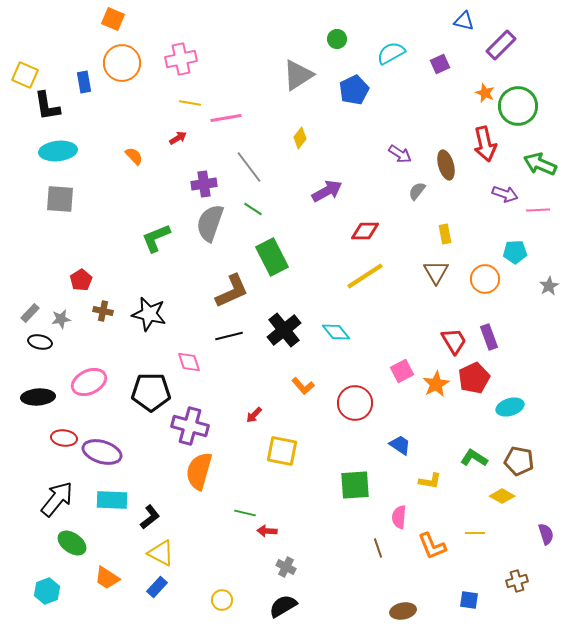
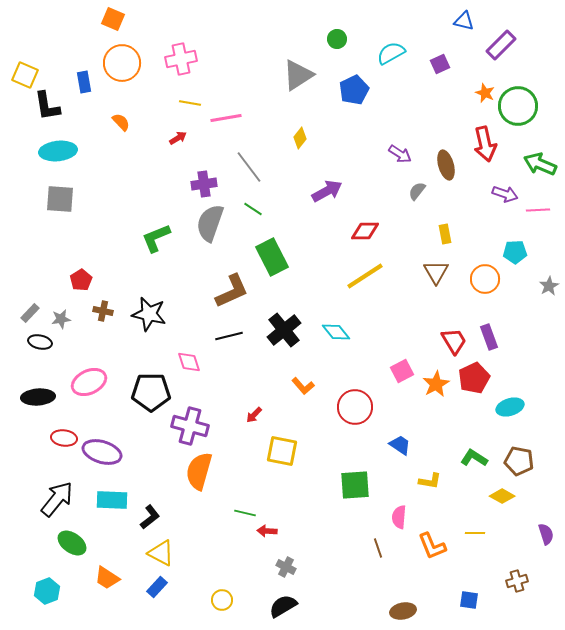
orange semicircle at (134, 156): moved 13 px left, 34 px up
red circle at (355, 403): moved 4 px down
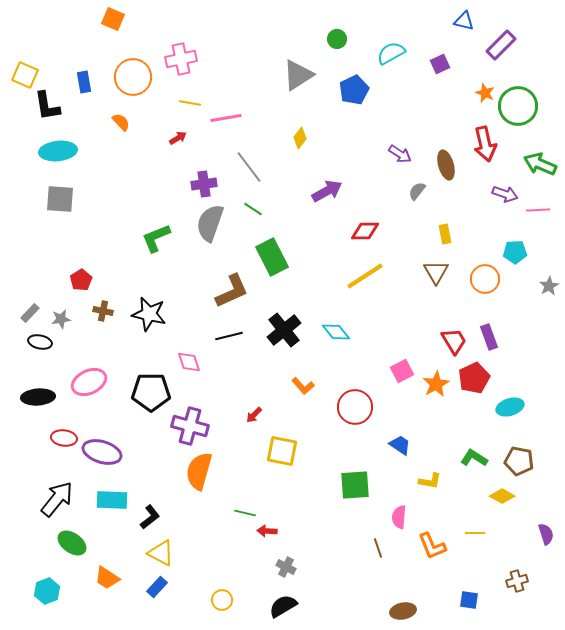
orange circle at (122, 63): moved 11 px right, 14 px down
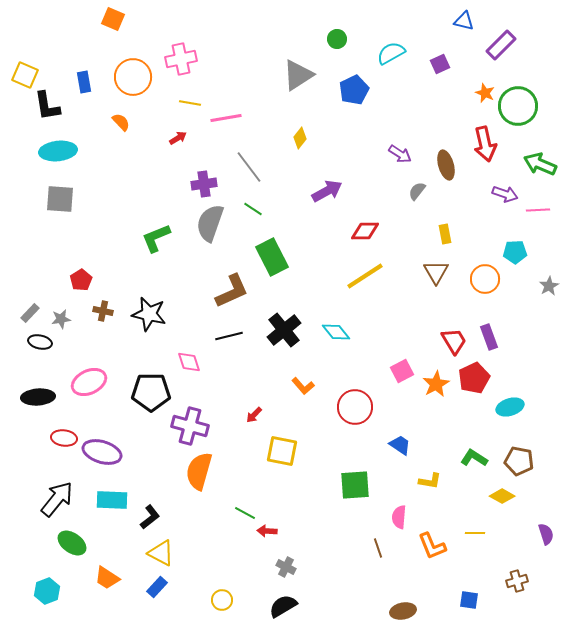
green line at (245, 513): rotated 15 degrees clockwise
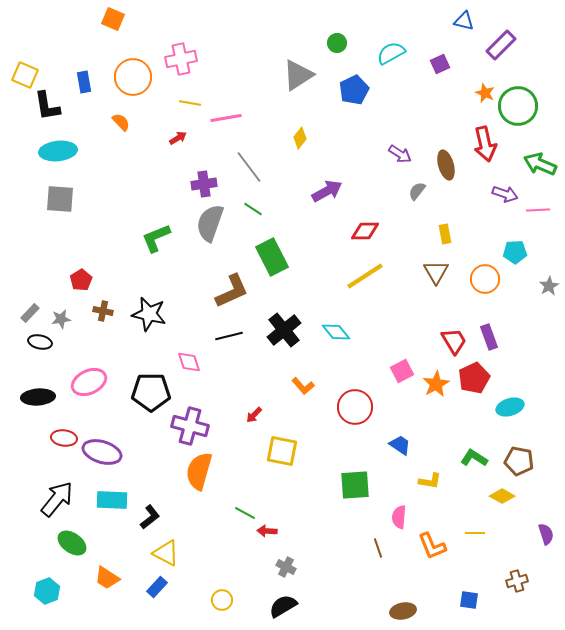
green circle at (337, 39): moved 4 px down
yellow triangle at (161, 553): moved 5 px right
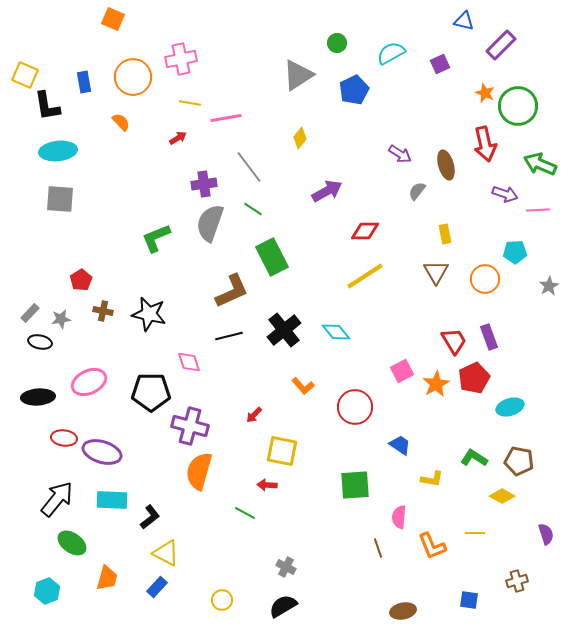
yellow L-shape at (430, 481): moved 2 px right, 2 px up
red arrow at (267, 531): moved 46 px up
orange trapezoid at (107, 578): rotated 108 degrees counterclockwise
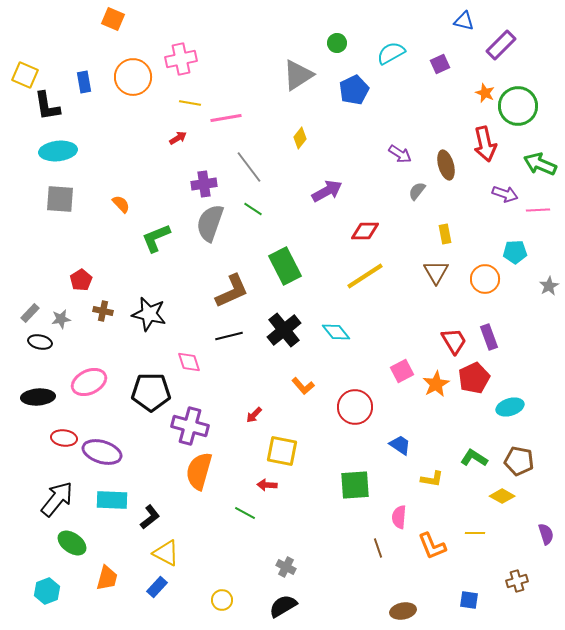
orange semicircle at (121, 122): moved 82 px down
green rectangle at (272, 257): moved 13 px right, 9 px down
